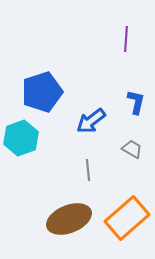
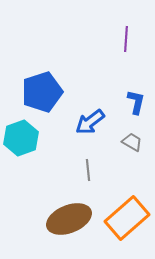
blue arrow: moved 1 px left, 1 px down
gray trapezoid: moved 7 px up
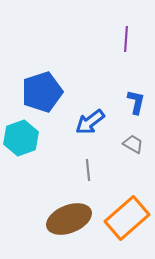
gray trapezoid: moved 1 px right, 2 px down
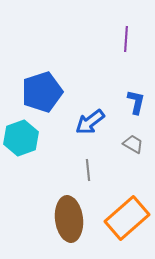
brown ellipse: rotated 75 degrees counterclockwise
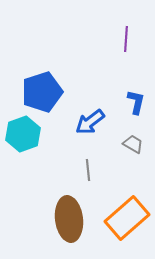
cyan hexagon: moved 2 px right, 4 px up
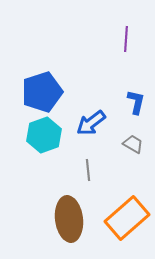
blue arrow: moved 1 px right, 1 px down
cyan hexagon: moved 21 px right, 1 px down
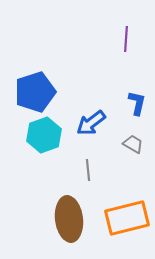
blue pentagon: moved 7 px left
blue L-shape: moved 1 px right, 1 px down
orange rectangle: rotated 27 degrees clockwise
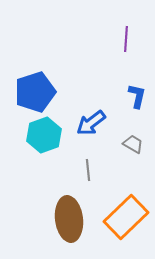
blue L-shape: moved 7 px up
orange rectangle: moved 1 px left, 1 px up; rotated 30 degrees counterclockwise
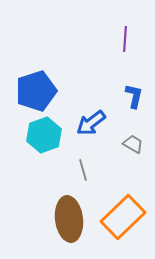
purple line: moved 1 px left
blue pentagon: moved 1 px right, 1 px up
blue L-shape: moved 3 px left
gray line: moved 5 px left; rotated 10 degrees counterclockwise
orange rectangle: moved 3 px left
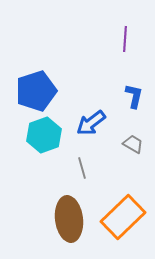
gray line: moved 1 px left, 2 px up
